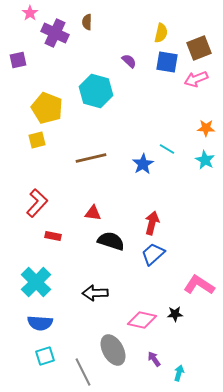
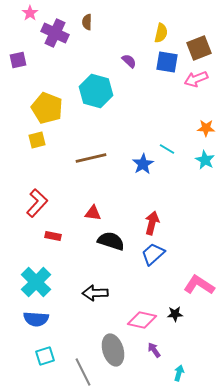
blue semicircle: moved 4 px left, 4 px up
gray ellipse: rotated 12 degrees clockwise
purple arrow: moved 9 px up
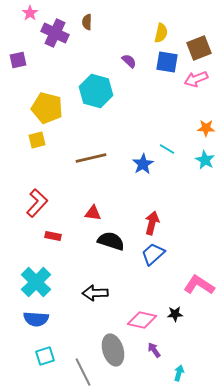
yellow pentagon: rotated 8 degrees counterclockwise
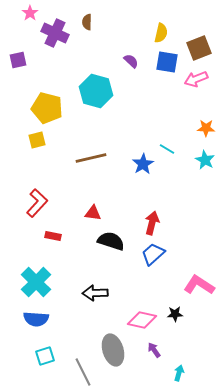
purple semicircle: moved 2 px right
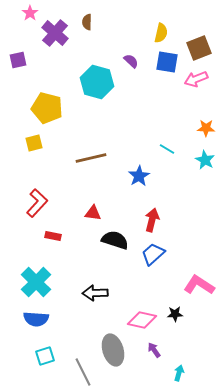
purple cross: rotated 16 degrees clockwise
cyan hexagon: moved 1 px right, 9 px up
yellow square: moved 3 px left, 3 px down
blue star: moved 4 px left, 12 px down
red arrow: moved 3 px up
black semicircle: moved 4 px right, 1 px up
